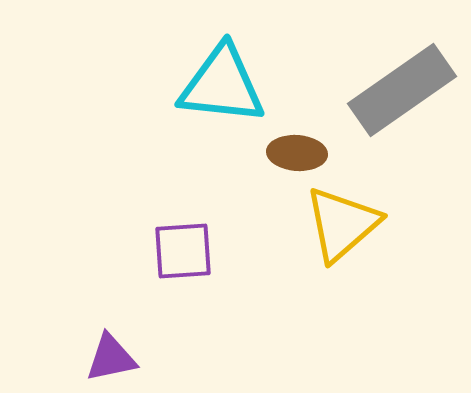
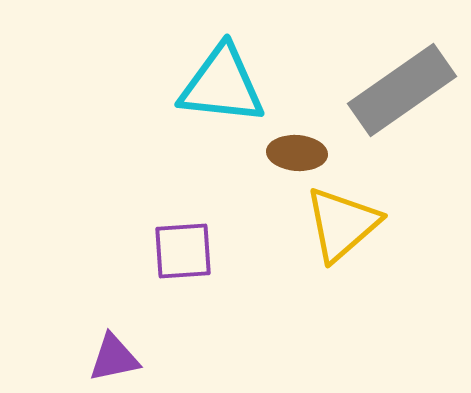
purple triangle: moved 3 px right
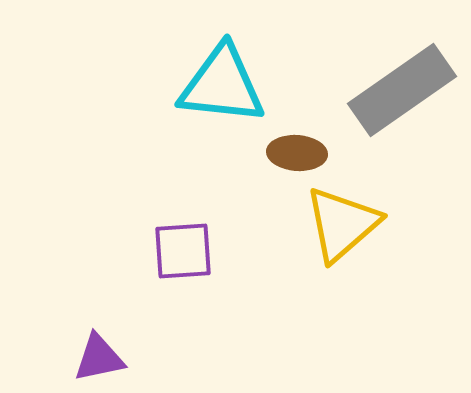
purple triangle: moved 15 px left
